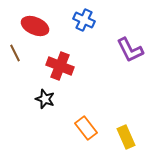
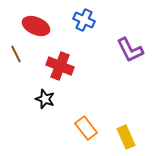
red ellipse: moved 1 px right
brown line: moved 1 px right, 1 px down
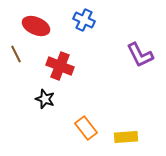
purple L-shape: moved 10 px right, 5 px down
yellow rectangle: rotated 70 degrees counterclockwise
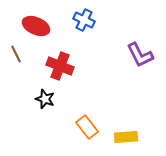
orange rectangle: moved 1 px right, 1 px up
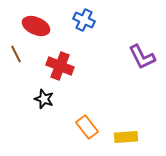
purple L-shape: moved 2 px right, 2 px down
black star: moved 1 px left
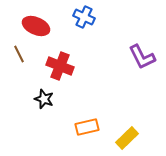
blue cross: moved 3 px up
brown line: moved 3 px right
orange rectangle: rotated 65 degrees counterclockwise
yellow rectangle: moved 1 px right, 1 px down; rotated 40 degrees counterclockwise
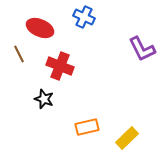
red ellipse: moved 4 px right, 2 px down
purple L-shape: moved 8 px up
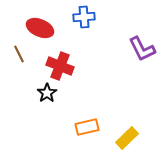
blue cross: rotated 30 degrees counterclockwise
black star: moved 3 px right, 6 px up; rotated 18 degrees clockwise
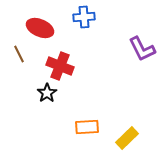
orange rectangle: rotated 10 degrees clockwise
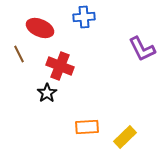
yellow rectangle: moved 2 px left, 1 px up
